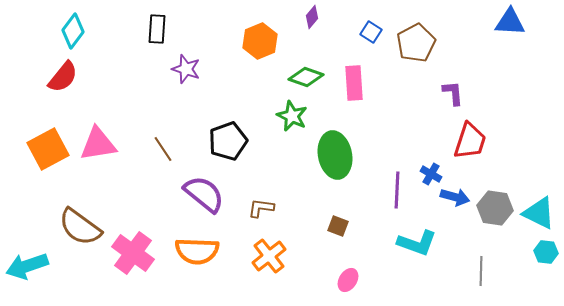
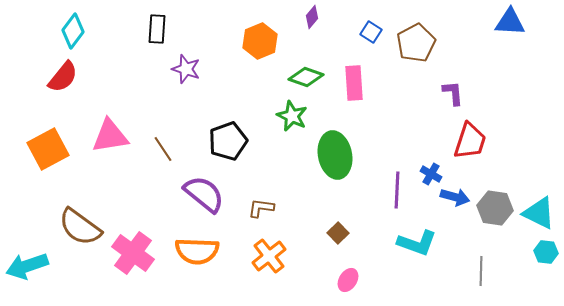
pink triangle: moved 12 px right, 8 px up
brown square: moved 7 px down; rotated 25 degrees clockwise
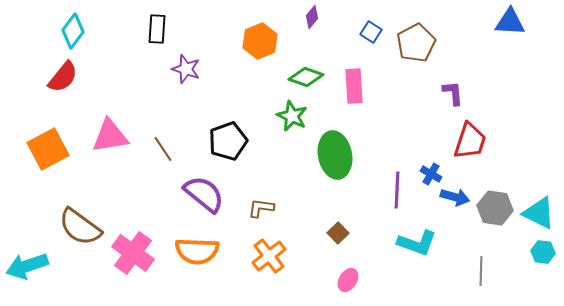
pink rectangle: moved 3 px down
cyan hexagon: moved 3 px left
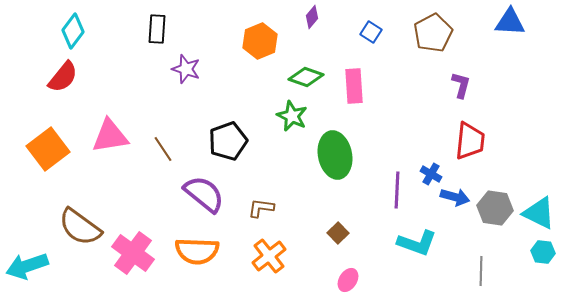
brown pentagon: moved 17 px right, 10 px up
purple L-shape: moved 8 px right, 8 px up; rotated 20 degrees clockwise
red trapezoid: rotated 12 degrees counterclockwise
orange square: rotated 9 degrees counterclockwise
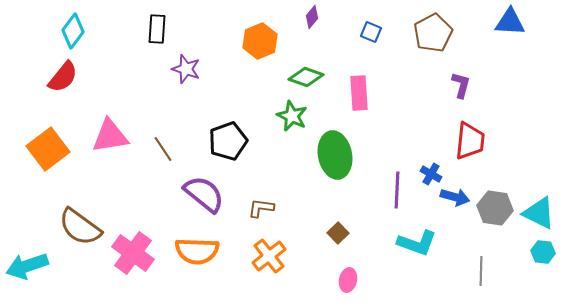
blue square: rotated 10 degrees counterclockwise
pink rectangle: moved 5 px right, 7 px down
pink ellipse: rotated 20 degrees counterclockwise
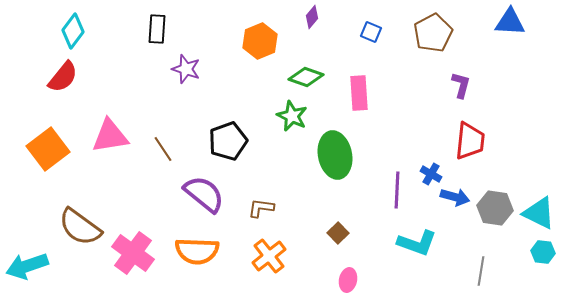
gray line: rotated 8 degrees clockwise
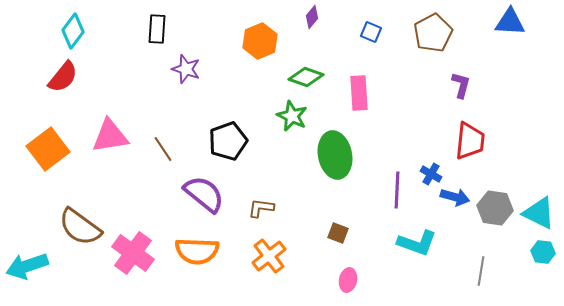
brown square: rotated 25 degrees counterclockwise
